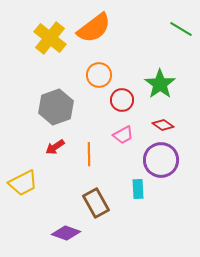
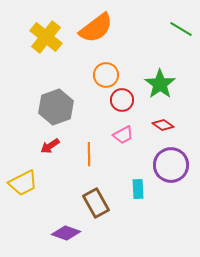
orange semicircle: moved 2 px right
yellow cross: moved 4 px left, 1 px up
orange circle: moved 7 px right
red arrow: moved 5 px left, 1 px up
purple circle: moved 10 px right, 5 px down
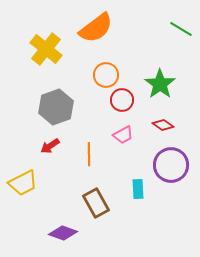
yellow cross: moved 12 px down
purple diamond: moved 3 px left
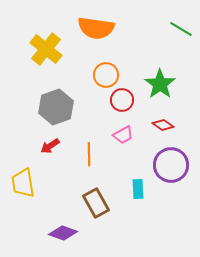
orange semicircle: rotated 45 degrees clockwise
yellow trapezoid: rotated 108 degrees clockwise
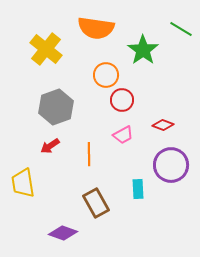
green star: moved 17 px left, 34 px up
red diamond: rotated 15 degrees counterclockwise
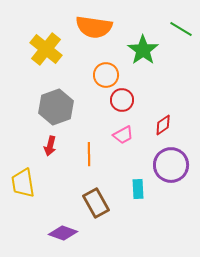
orange semicircle: moved 2 px left, 1 px up
red diamond: rotated 55 degrees counterclockwise
red arrow: rotated 42 degrees counterclockwise
